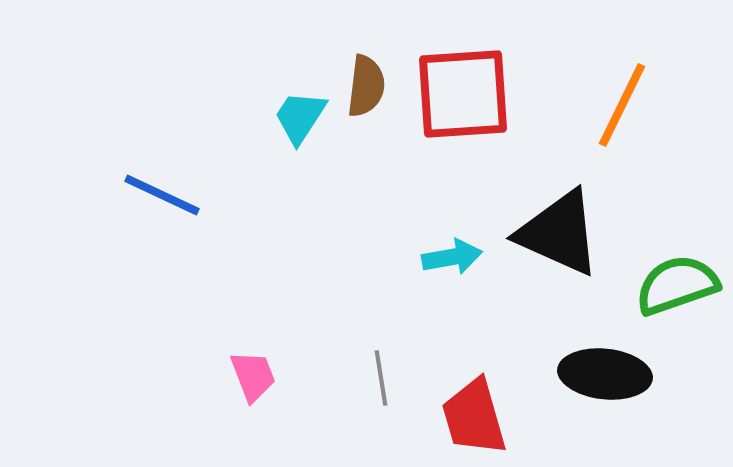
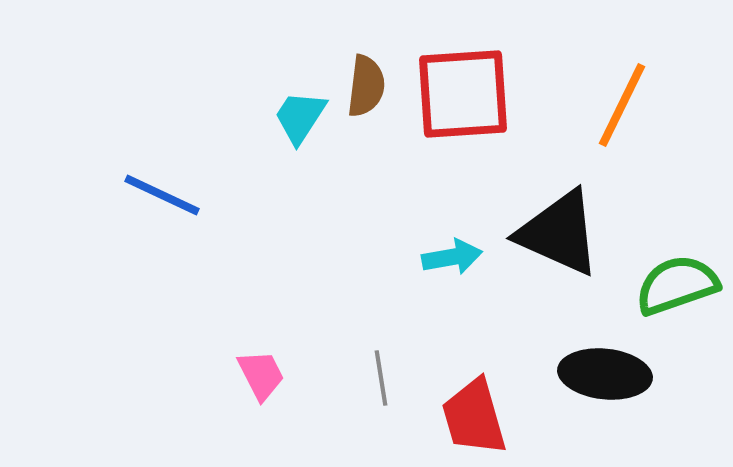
pink trapezoid: moved 8 px right, 1 px up; rotated 6 degrees counterclockwise
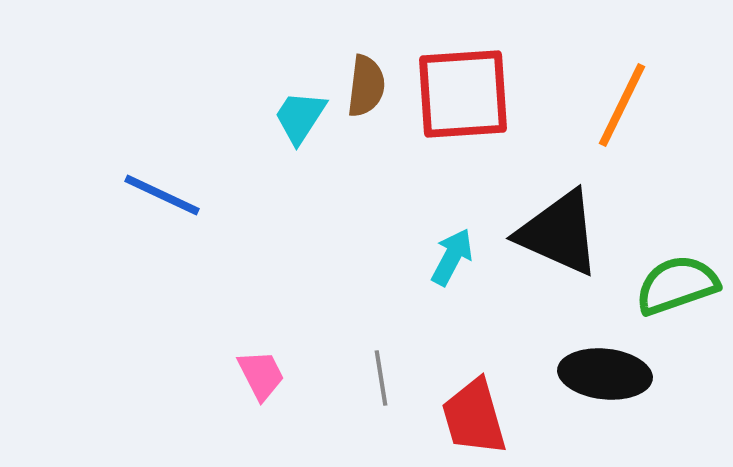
cyan arrow: rotated 52 degrees counterclockwise
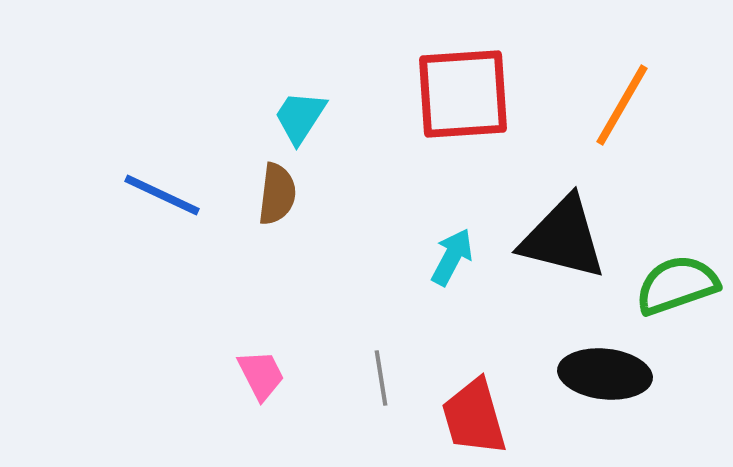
brown semicircle: moved 89 px left, 108 px down
orange line: rotated 4 degrees clockwise
black triangle: moved 4 px right, 5 px down; rotated 10 degrees counterclockwise
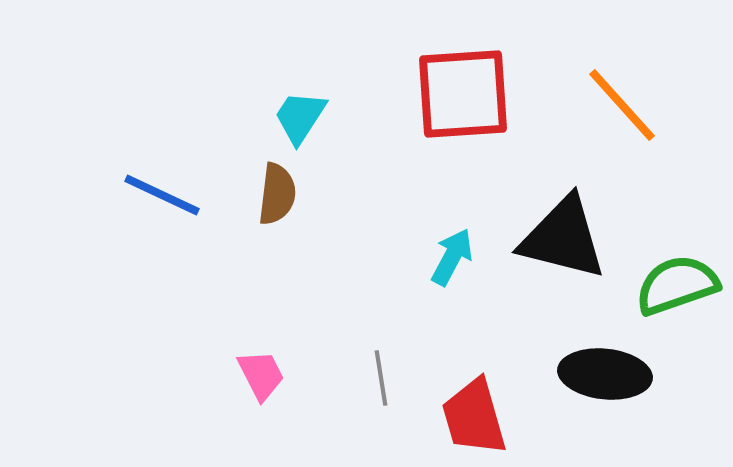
orange line: rotated 72 degrees counterclockwise
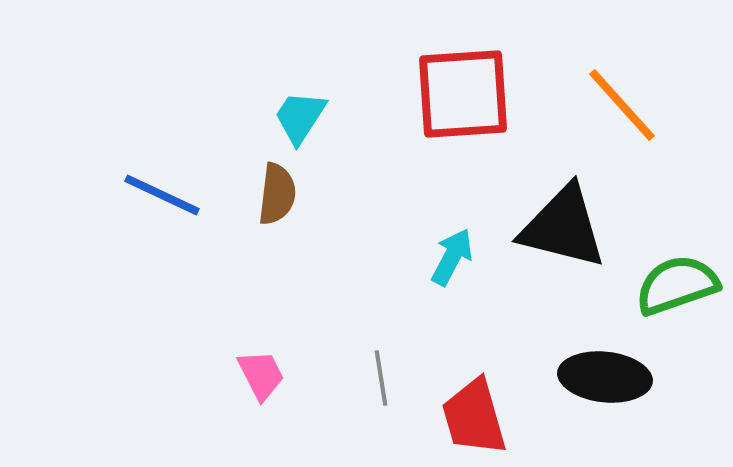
black triangle: moved 11 px up
black ellipse: moved 3 px down
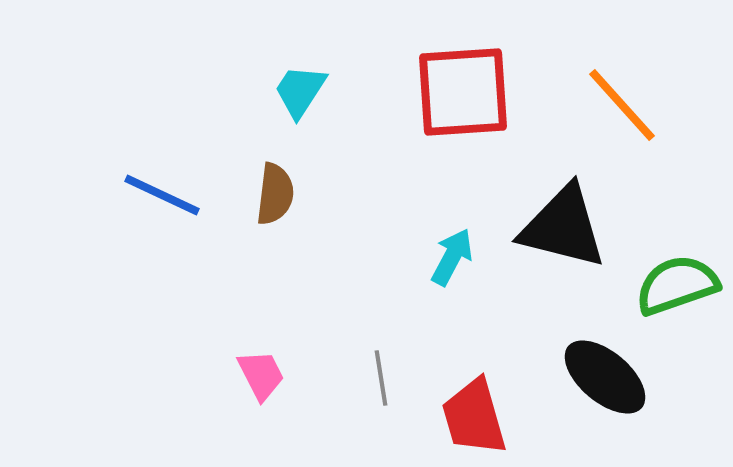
red square: moved 2 px up
cyan trapezoid: moved 26 px up
brown semicircle: moved 2 px left
black ellipse: rotated 34 degrees clockwise
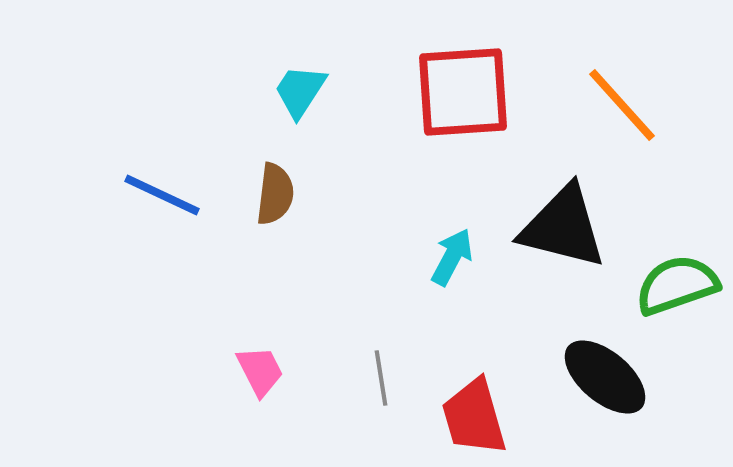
pink trapezoid: moved 1 px left, 4 px up
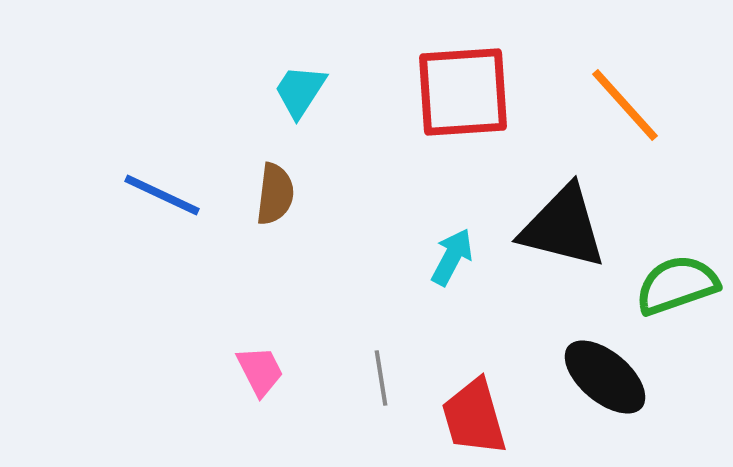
orange line: moved 3 px right
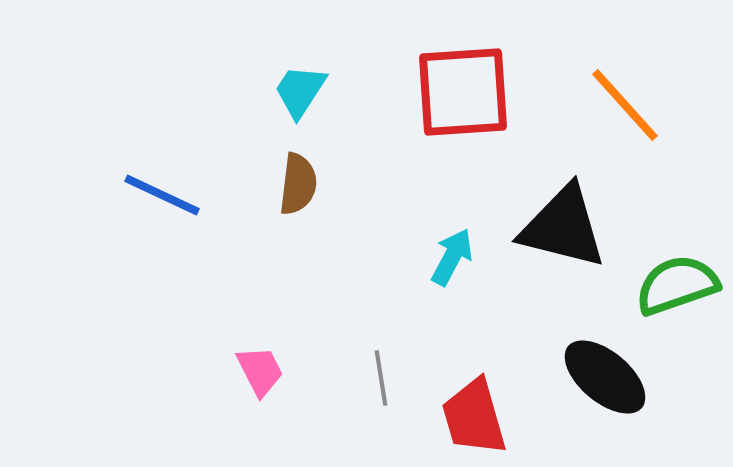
brown semicircle: moved 23 px right, 10 px up
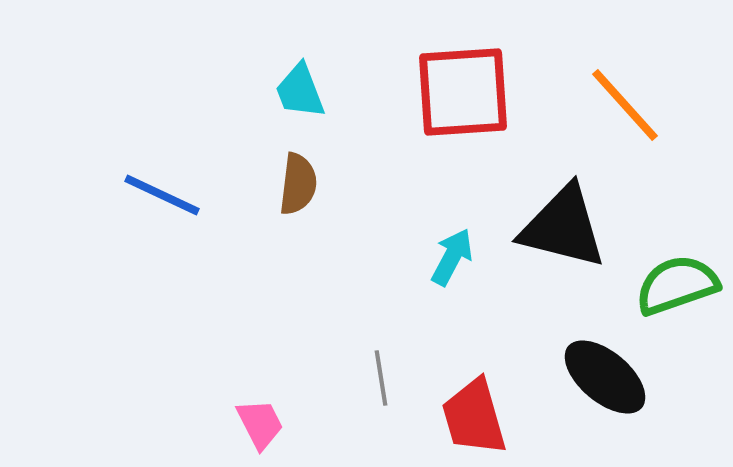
cyan trapezoid: rotated 54 degrees counterclockwise
pink trapezoid: moved 53 px down
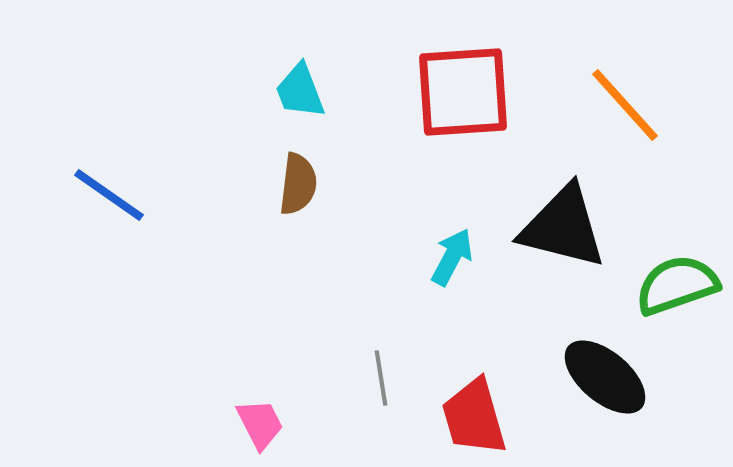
blue line: moved 53 px left; rotated 10 degrees clockwise
